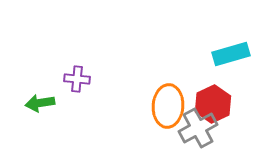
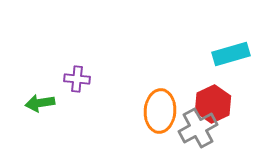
orange ellipse: moved 8 px left, 5 px down
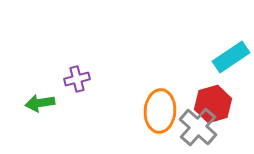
cyan rectangle: moved 3 px down; rotated 18 degrees counterclockwise
purple cross: rotated 20 degrees counterclockwise
red hexagon: rotated 9 degrees clockwise
gray cross: moved 1 px up; rotated 21 degrees counterclockwise
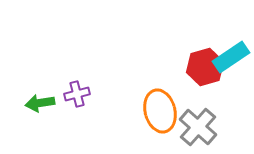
purple cross: moved 15 px down
red hexagon: moved 8 px left, 37 px up
orange ellipse: rotated 18 degrees counterclockwise
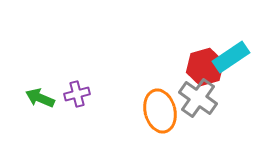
green arrow: moved 5 px up; rotated 32 degrees clockwise
gray cross: moved 29 px up; rotated 6 degrees counterclockwise
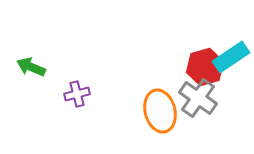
green arrow: moved 9 px left, 31 px up
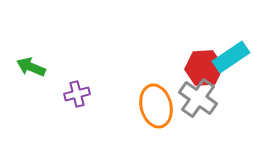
red hexagon: moved 1 px left, 1 px down; rotated 12 degrees clockwise
orange ellipse: moved 4 px left, 5 px up
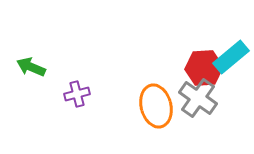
cyan rectangle: rotated 6 degrees counterclockwise
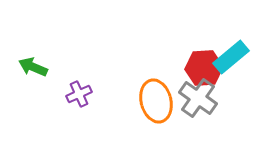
green arrow: moved 2 px right
purple cross: moved 2 px right; rotated 10 degrees counterclockwise
orange ellipse: moved 5 px up
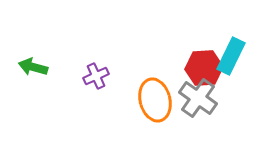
cyan rectangle: moved 1 px up; rotated 24 degrees counterclockwise
green arrow: rotated 8 degrees counterclockwise
purple cross: moved 17 px right, 18 px up
orange ellipse: moved 1 px left, 1 px up
